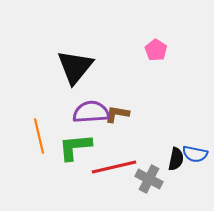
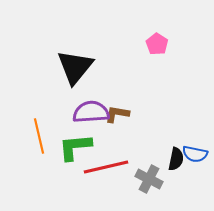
pink pentagon: moved 1 px right, 6 px up
red line: moved 8 px left
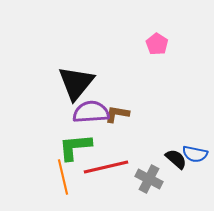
black triangle: moved 1 px right, 16 px down
orange line: moved 24 px right, 41 px down
black semicircle: rotated 60 degrees counterclockwise
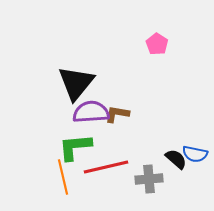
gray cross: rotated 32 degrees counterclockwise
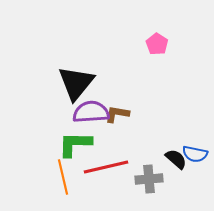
green L-shape: moved 3 px up; rotated 6 degrees clockwise
